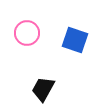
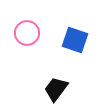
black trapezoid: moved 13 px right; rotated 8 degrees clockwise
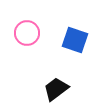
black trapezoid: rotated 16 degrees clockwise
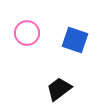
black trapezoid: moved 3 px right
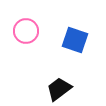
pink circle: moved 1 px left, 2 px up
